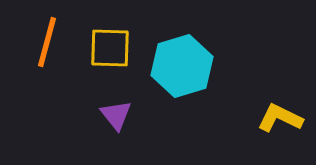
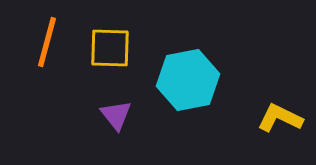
cyan hexagon: moved 6 px right, 14 px down; rotated 6 degrees clockwise
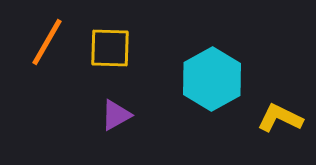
orange line: rotated 15 degrees clockwise
cyan hexagon: moved 24 px right, 1 px up; rotated 18 degrees counterclockwise
purple triangle: rotated 40 degrees clockwise
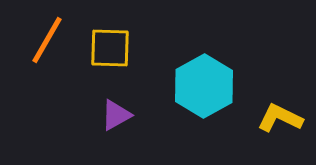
orange line: moved 2 px up
cyan hexagon: moved 8 px left, 7 px down
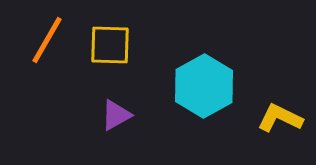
yellow square: moved 3 px up
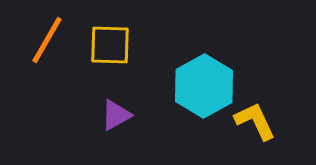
yellow L-shape: moved 25 px left, 3 px down; rotated 39 degrees clockwise
